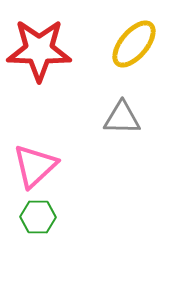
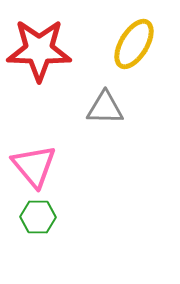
yellow ellipse: rotated 9 degrees counterclockwise
gray triangle: moved 17 px left, 10 px up
pink triangle: moved 1 px left; rotated 27 degrees counterclockwise
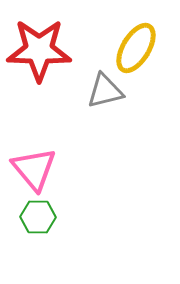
yellow ellipse: moved 2 px right, 4 px down
gray triangle: moved 17 px up; rotated 15 degrees counterclockwise
pink triangle: moved 3 px down
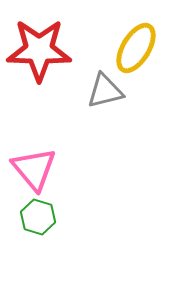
green hexagon: rotated 16 degrees clockwise
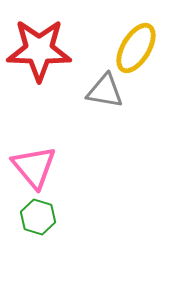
gray triangle: rotated 24 degrees clockwise
pink triangle: moved 2 px up
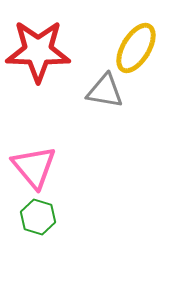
red star: moved 1 px left, 1 px down
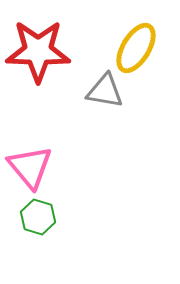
pink triangle: moved 4 px left
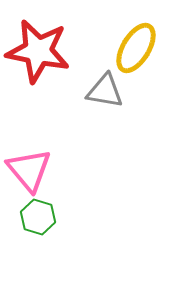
red star: rotated 10 degrees clockwise
pink triangle: moved 1 px left, 3 px down
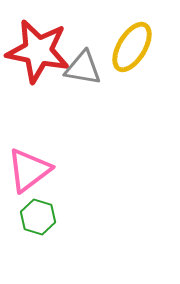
yellow ellipse: moved 4 px left, 1 px up
gray triangle: moved 22 px left, 23 px up
pink triangle: rotated 33 degrees clockwise
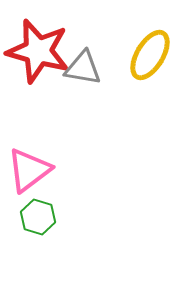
yellow ellipse: moved 18 px right, 8 px down
red star: rotated 4 degrees clockwise
